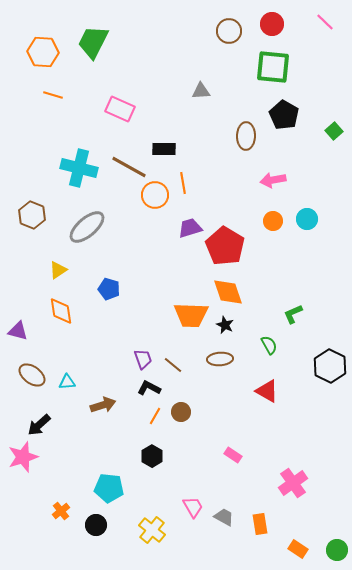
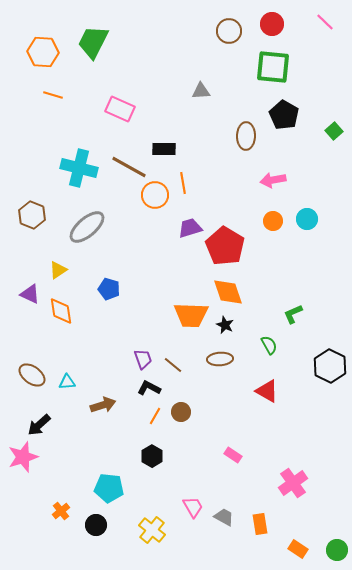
purple triangle at (18, 331): moved 12 px right, 37 px up; rotated 10 degrees clockwise
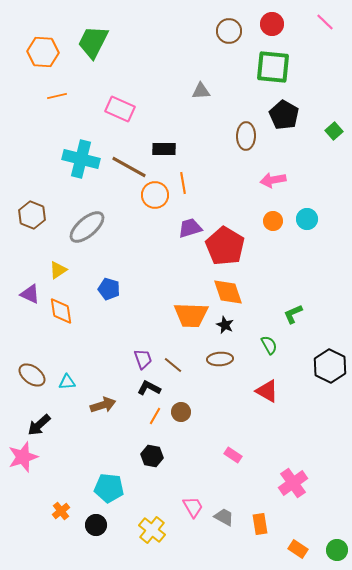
orange line at (53, 95): moved 4 px right, 1 px down; rotated 30 degrees counterclockwise
cyan cross at (79, 168): moved 2 px right, 9 px up
black hexagon at (152, 456): rotated 20 degrees counterclockwise
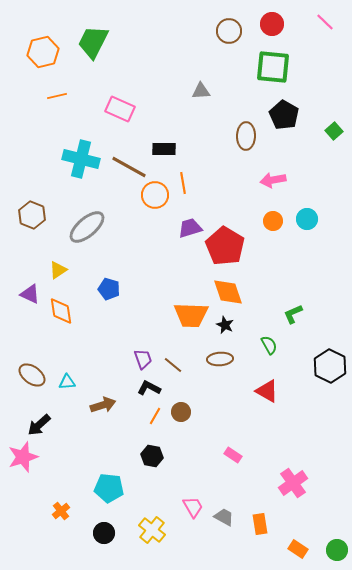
orange hexagon at (43, 52): rotated 16 degrees counterclockwise
black circle at (96, 525): moved 8 px right, 8 px down
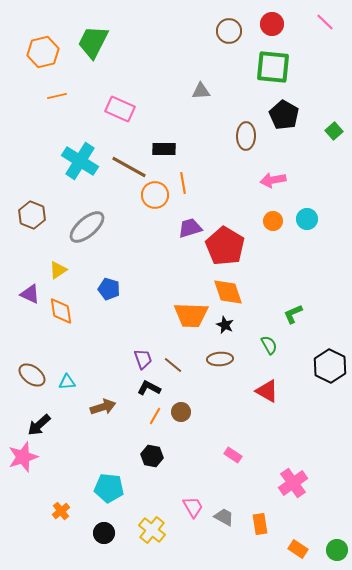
cyan cross at (81, 159): moved 1 px left, 2 px down; rotated 18 degrees clockwise
brown arrow at (103, 405): moved 2 px down
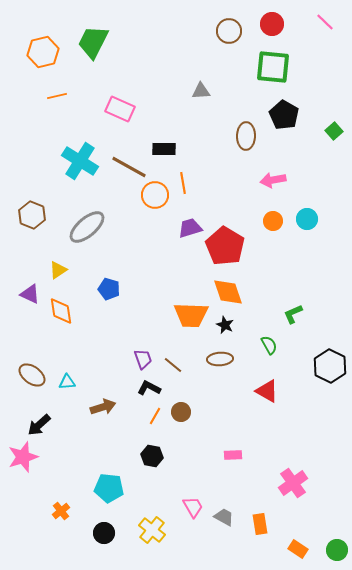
pink rectangle at (233, 455): rotated 36 degrees counterclockwise
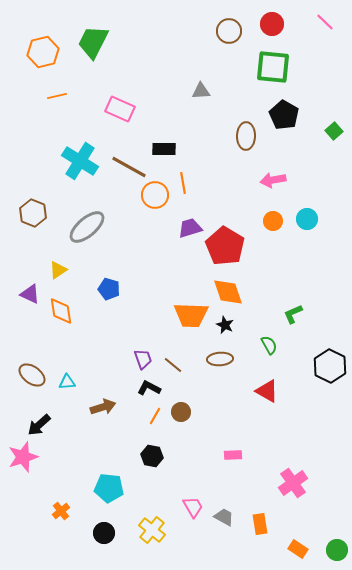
brown hexagon at (32, 215): moved 1 px right, 2 px up
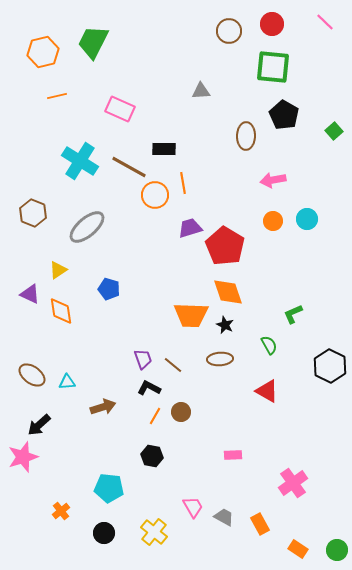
orange rectangle at (260, 524): rotated 20 degrees counterclockwise
yellow cross at (152, 530): moved 2 px right, 2 px down
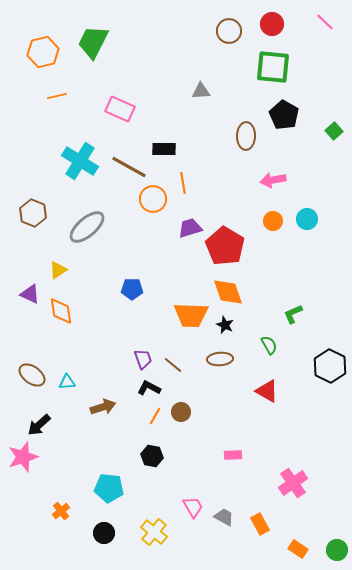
orange circle at (155, 195): moved 2 px left, 4 px down
blue pentagon at (109, 289): moved 23 px right; rotated 15 degrees counterclockwise
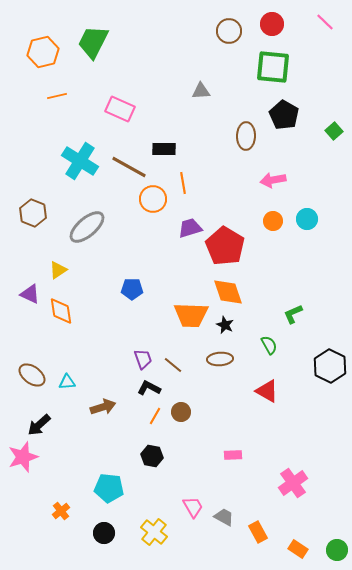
orange rectangle at (260, 524): moved 2 px left, 8 px down
